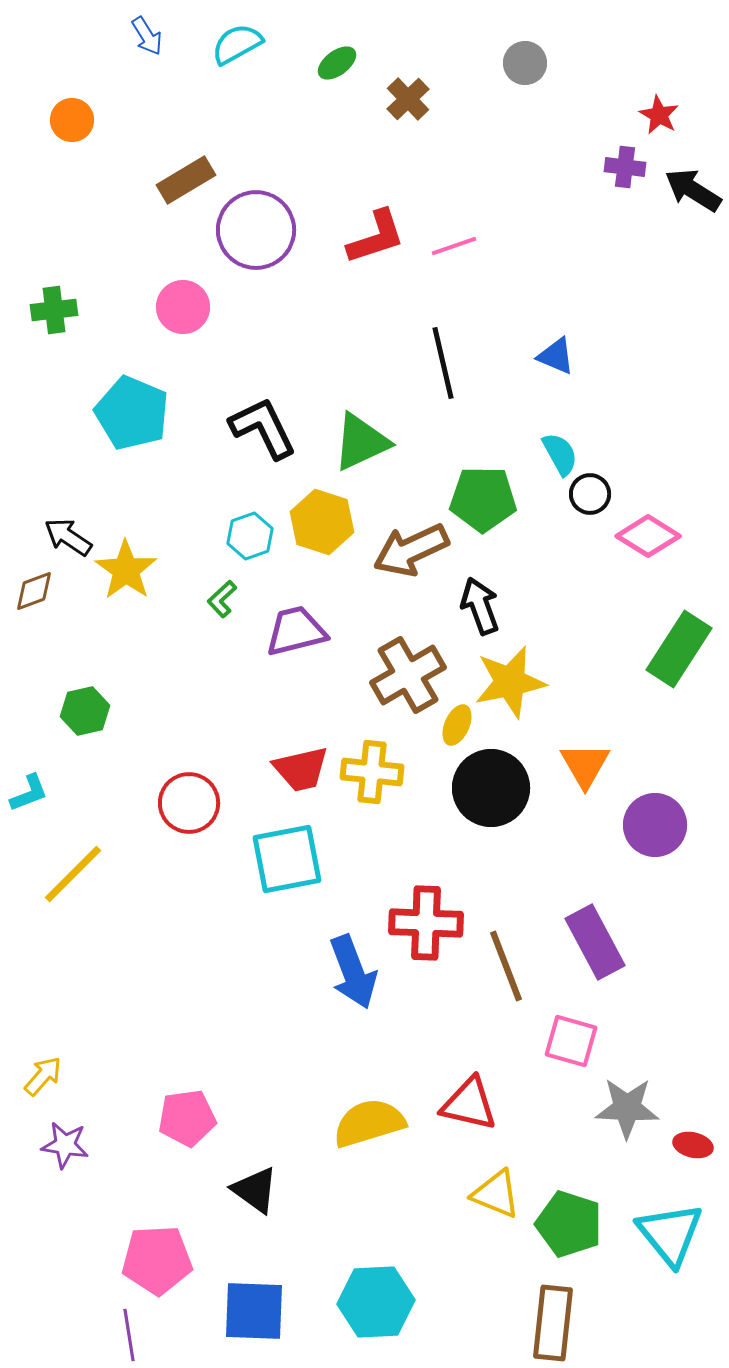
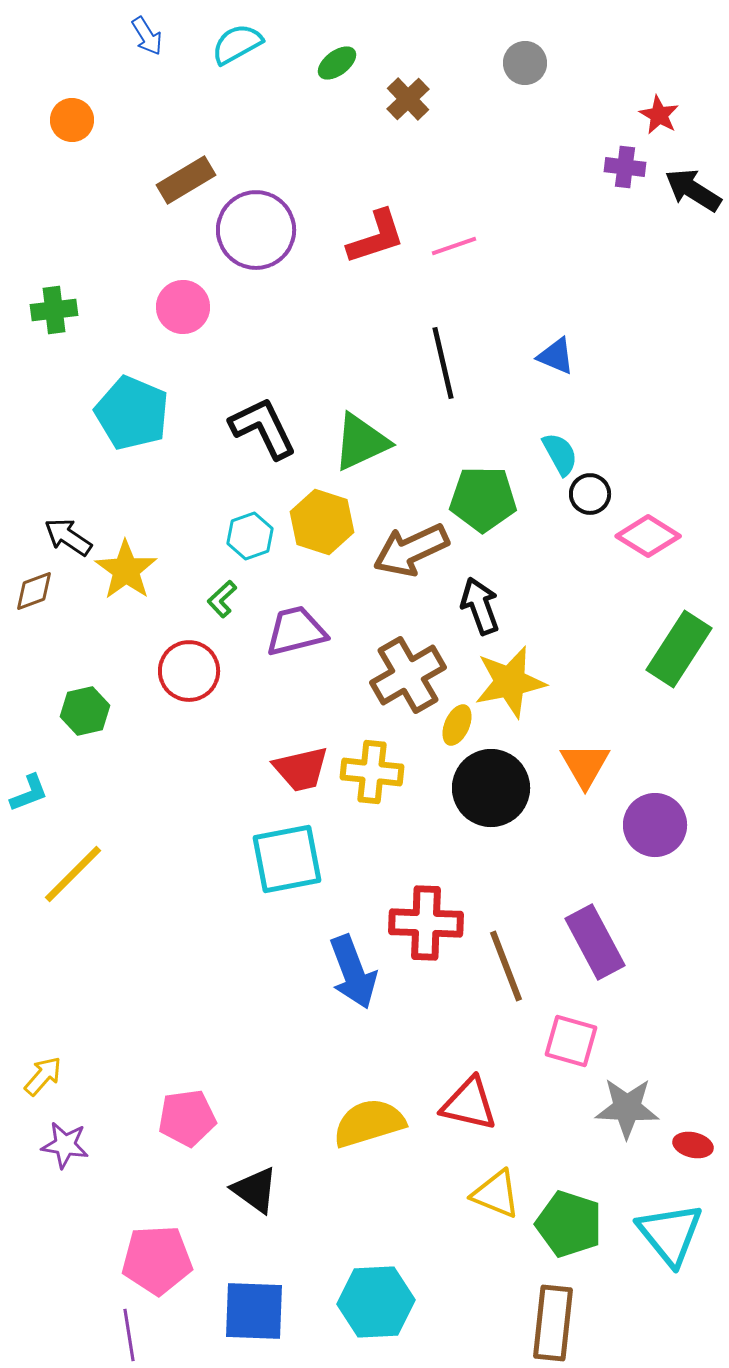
red circle at (189, 803): moved 132 px up
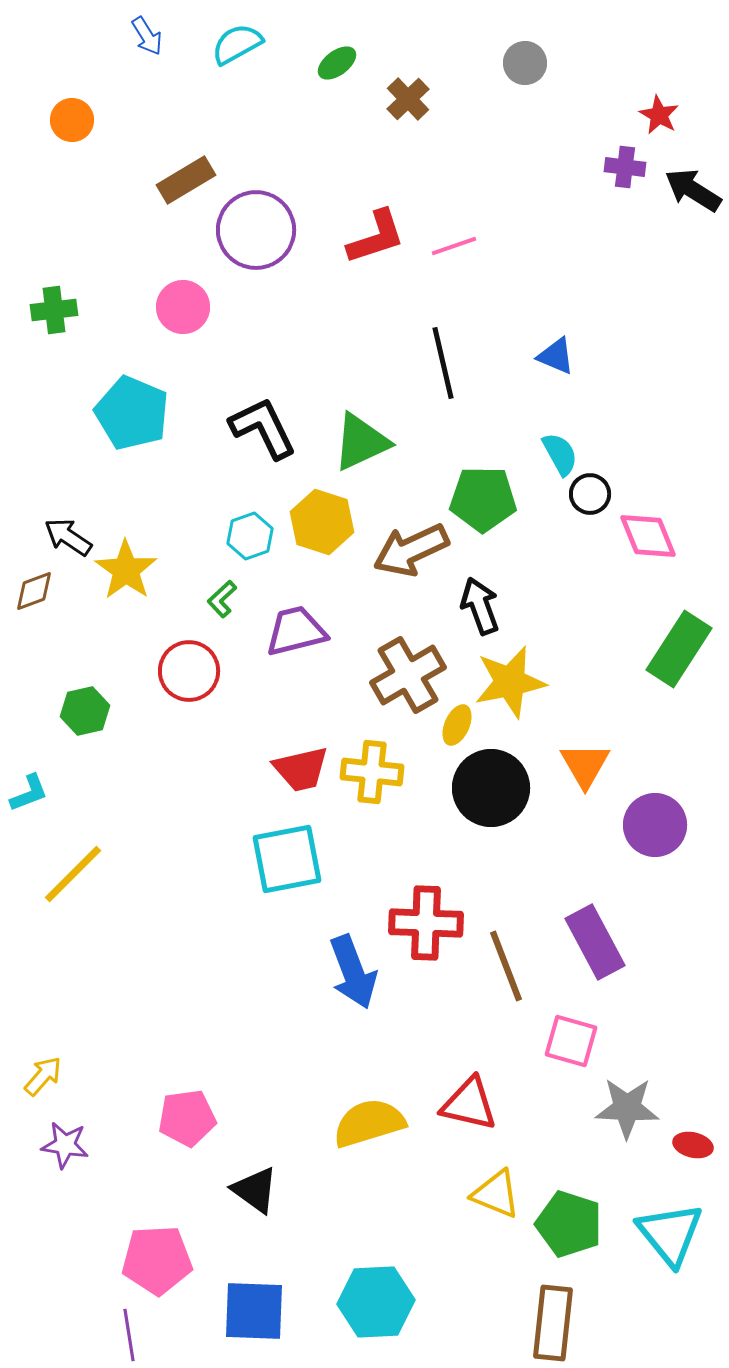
pink diamond at (648, 536): rotated 36 degrees clockwise
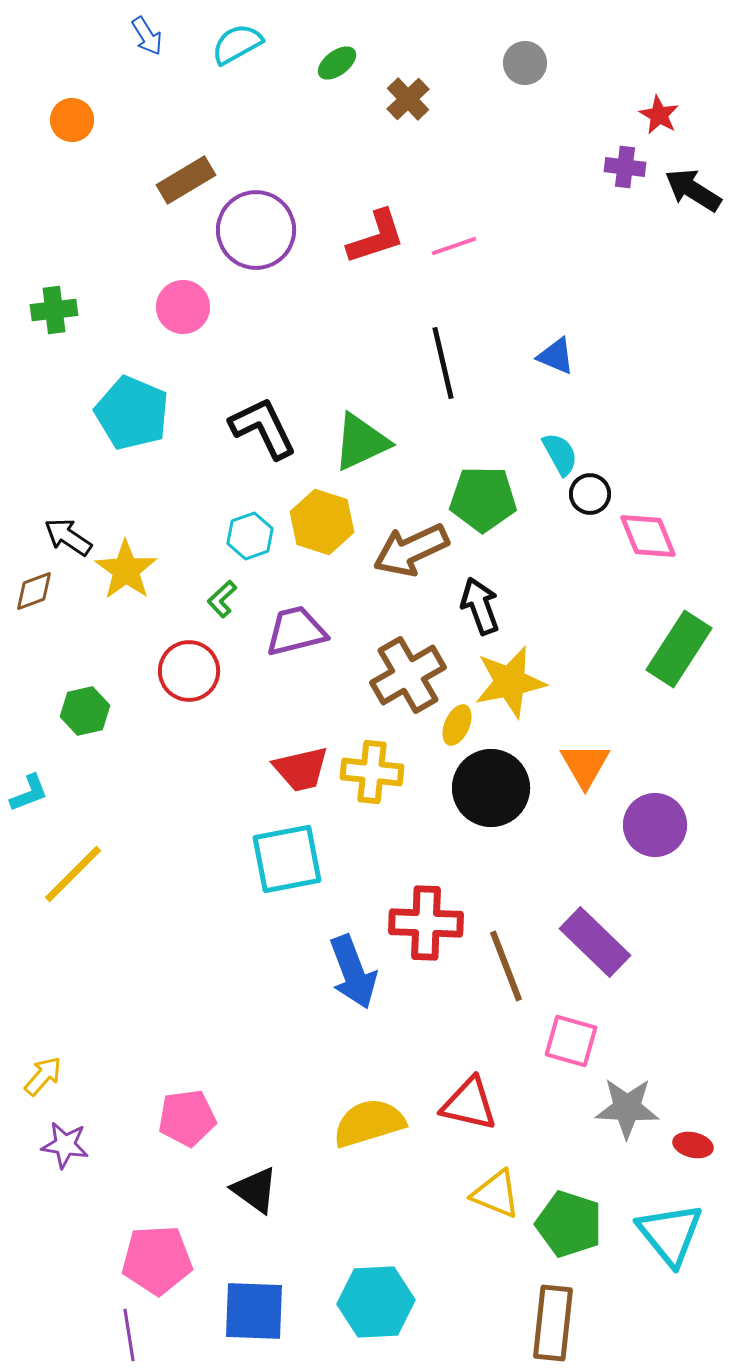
purple rectangle at (595, 942): rotated 18 degrees counterclockwise
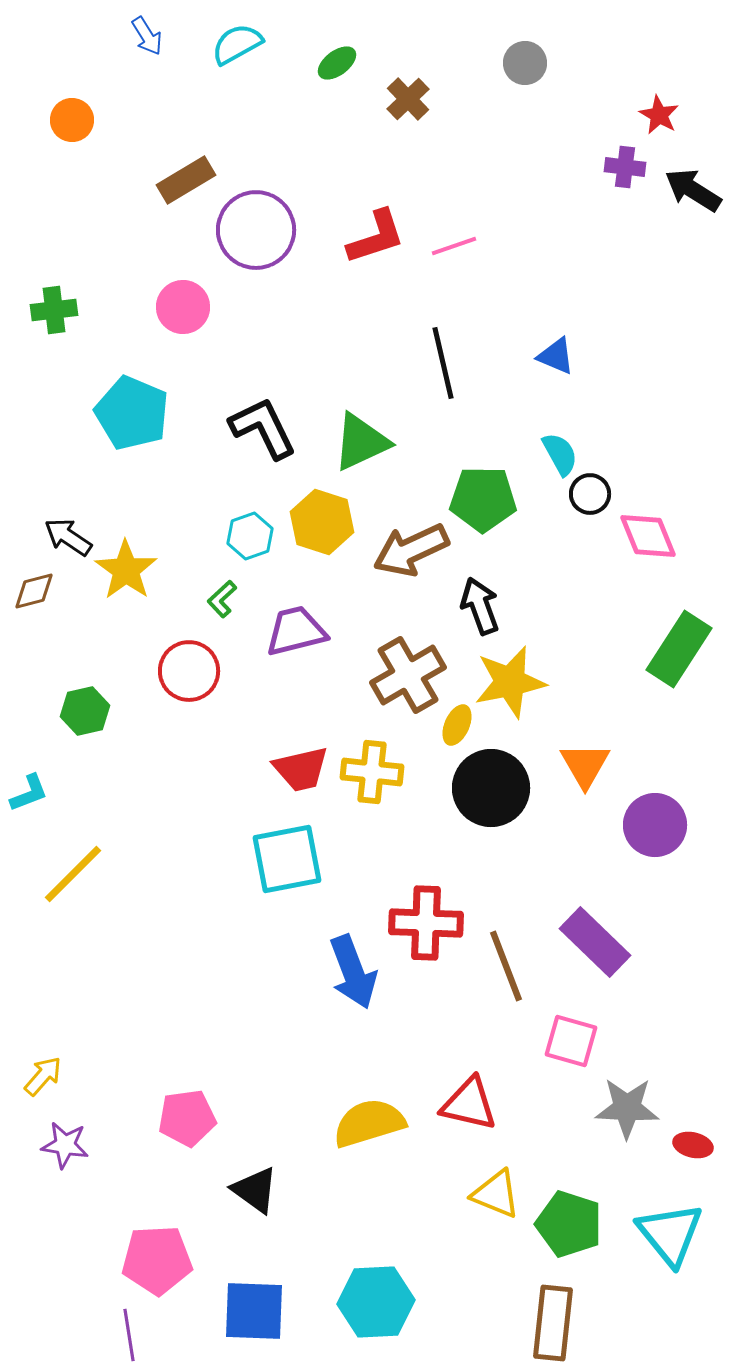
brown diamond at (34, 591): rotated 6 degrees clockwise
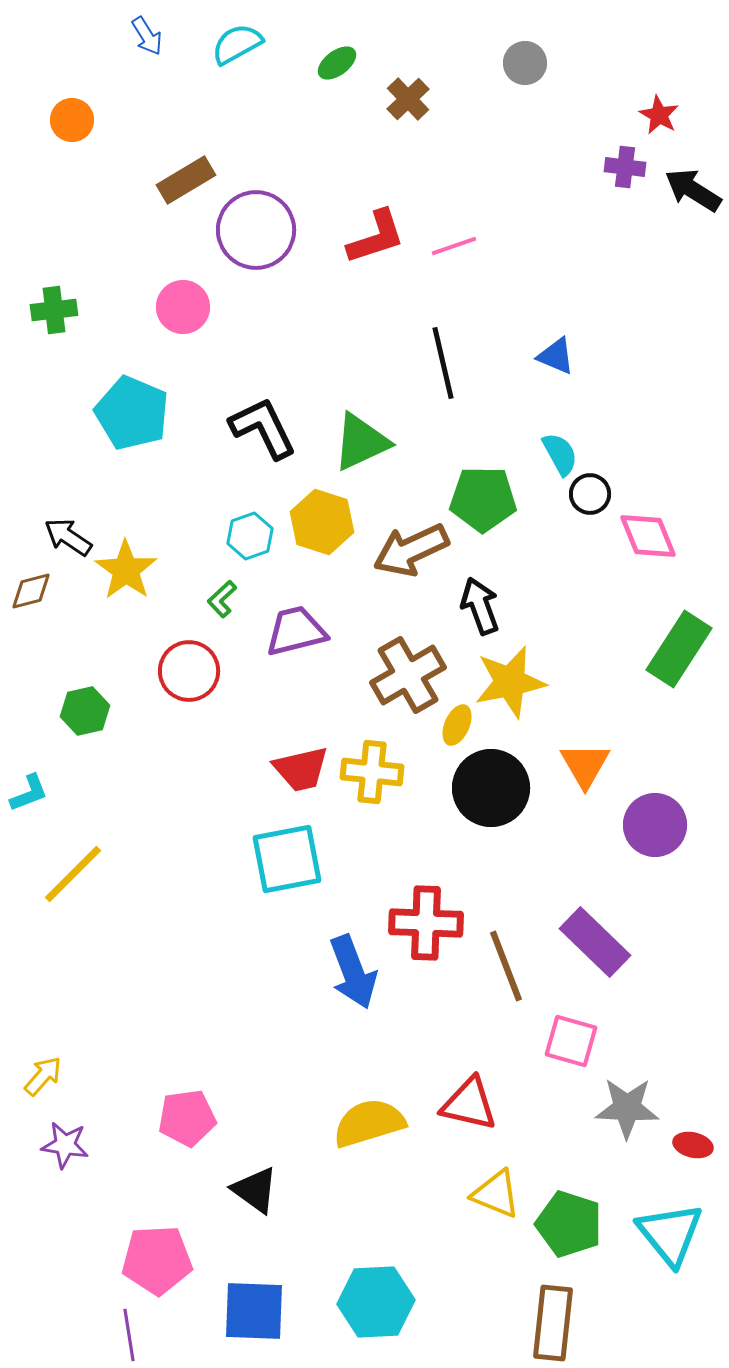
brown diamond at (34, 591): moved 3 px left
